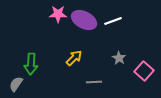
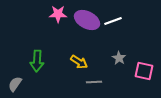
purple ellipse: moved 3 px right
yellow arrow: moved 5 px right, 4 px down; rotated 78 degrees clockwise
green arrow: moved 6 px right, 3 px up
pink square: rotated 30 degrees counterclockwise
gray semicircle: moved 1 px left
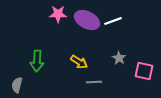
gray semicircle: moved 2 px right, 1 px down; rotated 21 degrees counterclockwise
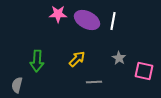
white line: rotated 60 degrees counterclockwise
yellow arrow: moved 2 px left, 3 px up; rotated 78 degrees counterclockwise
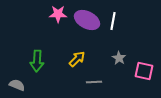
gray semicircle: rotated 98 degrees clockwise
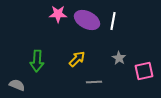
pink square: rotated 24 degrees counterclockwise
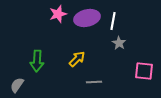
pink star: rotated 18 degrees counterclockwise
purple ellipse: moved 2 px up; rotated 40 degrees counterclockwise
gray star: moved 15 px up
pink square: rotated 18 degrees clockwise
gray semicircle: rotated 77 degrees counterclockwise
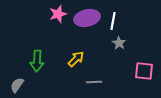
yellow arrow: moved 1 px left
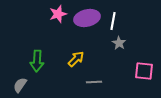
gray semicircle: moved 3 px right
